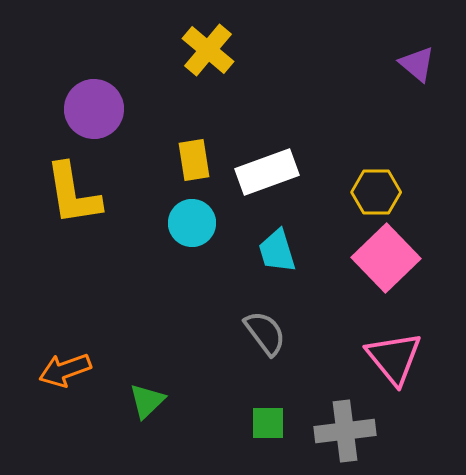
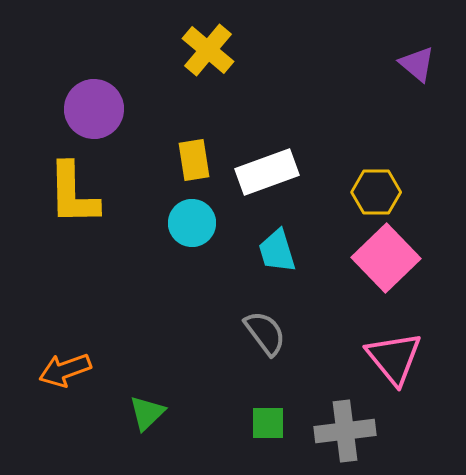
yellow L-shape: rotated 8 degrees clockwise
green triangle: moved 12 px down
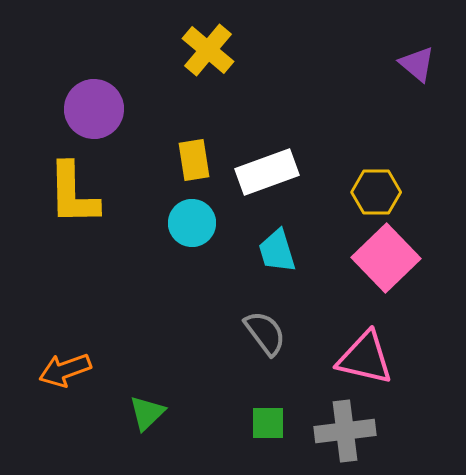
pink triangle: moved 29 px left; rotated 38 degrees counterclockwise
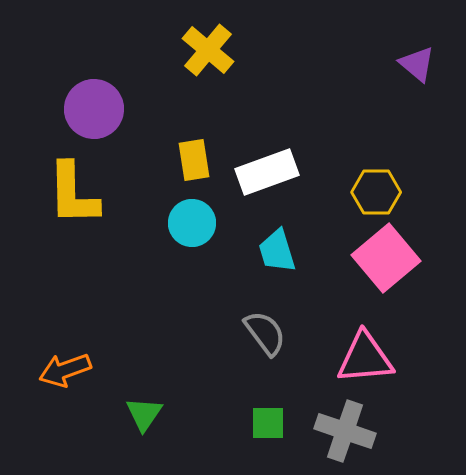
pink square: rotated 4 degrees clockwise
pink triangle: rotated 18 degrees counterclockwise
green triangle: moved 3 px left, 1 px down; rotated 12 degrees counterclockwise
gray cross: rotated 26 degrees clockwise
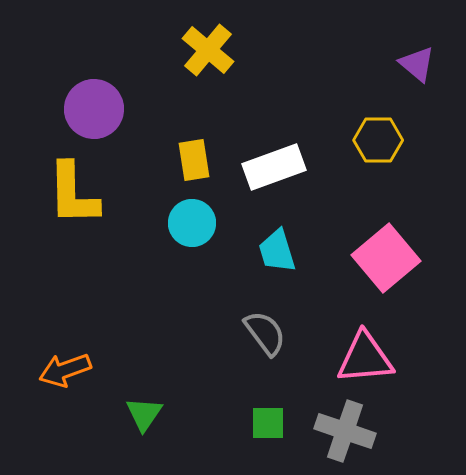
white rectangle: moved 7 px right, 5 px up
yellow hexagon: moved 2 px right, 52 px up
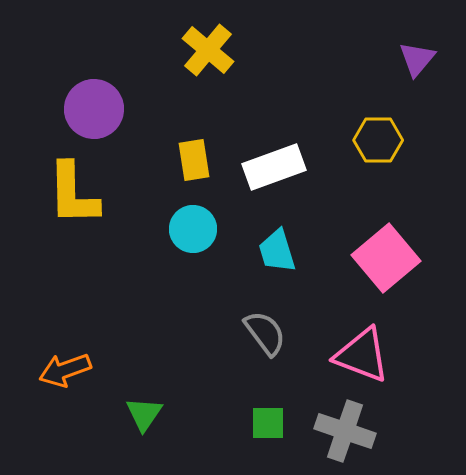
purple triangle: moved 5 px up; rotated 30 degrees clockwise
cyan circle: moved 1 px right, 6 px down
pink triangle: moved 3 px left, 3 px up; rotated 26 degrees clockwise
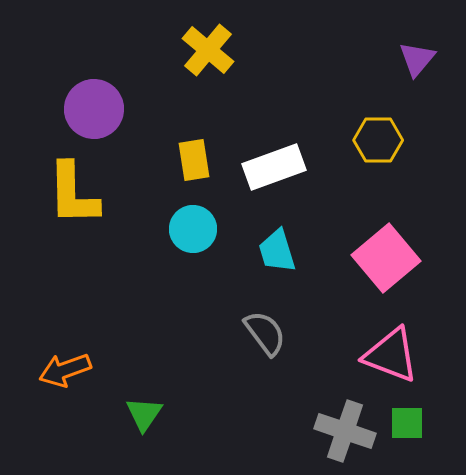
pink triangle: moved 29 px right
green square: moved 139 px right
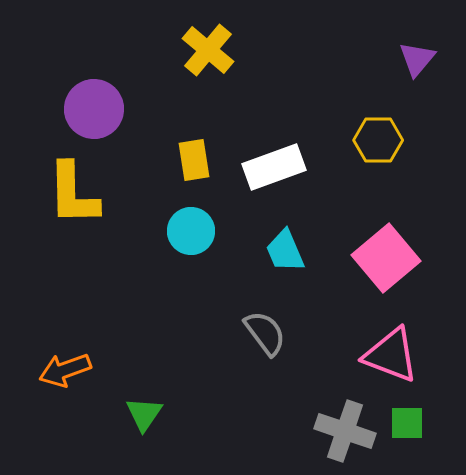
cyan circle: moved 2 px left, 2 px down
cyan trapezoid: moved 8 px right; rotated 6 degrees counterclockwise
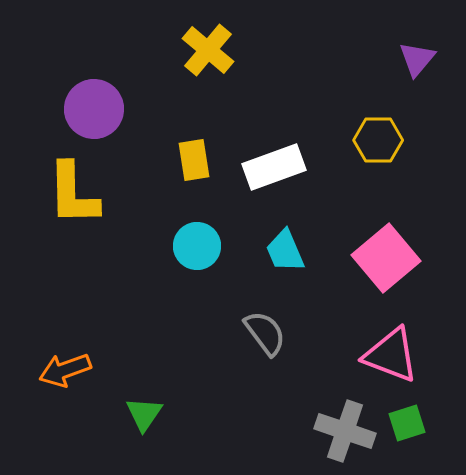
cyan circle: moved 6 px right, 15 px down
green square: rotated 18 degrees counterclockwise
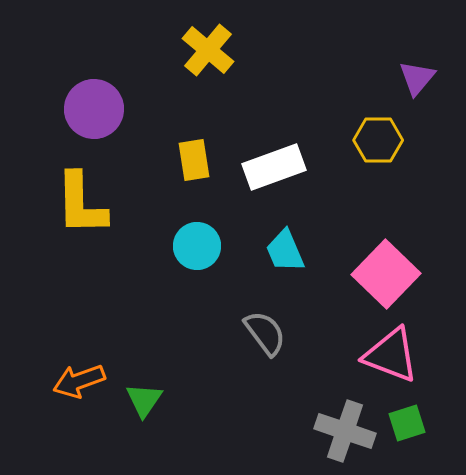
purple triangle: moved 19 px down
yellow L-shape: moved 8 px right, 10 px down
pink square: moved 16 px down; rotated 6 degrees counterclockwise
orange arrow: moved 14 px right, 11 px down
green triangle: moved 14 px up
